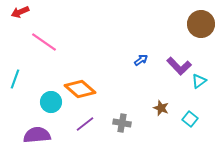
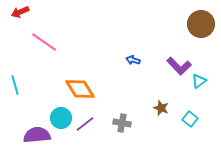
blue arrow: moved 8 px left; rotated 128 degrees counterclockwise
cyan line: moved 6 px down; rotated 36 degrees counterclockwise
orange diamond: rotated 16 degrees clockwise
cyan circle: moved 10 px right, 16 px down
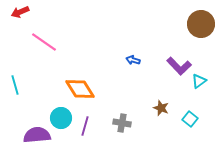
purple line: moved 2 px down; rotated 36 degrees counterclockwise
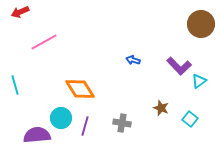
pink line: rotated 64 degrees counterclockwise
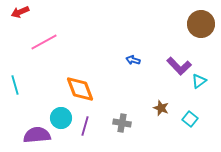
orange diamond: rotated 12 degrees clockwise
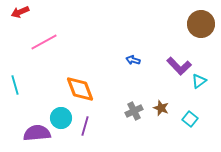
gray cross: moved 12 px right, 12 px up; rotated 36 degrees counterclockwise
purple semicircle: moved 2 px up
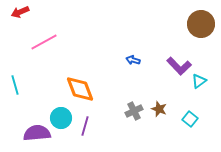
brown star: moved 2 px left, 1 px down
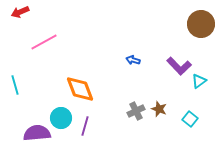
gray cross: moved 2 px right
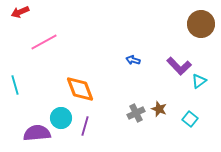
gray cross: moved 2 px down
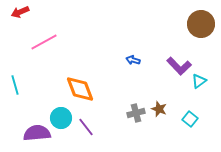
gray cross: rotated 12 degrees clockwise
purple line: moved 1 px right, 1 px down; rotated 54 degrees counterclockwise
